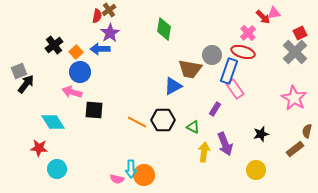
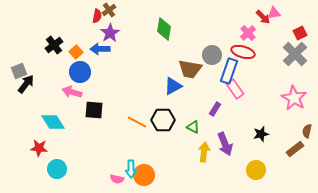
gray cross: moved 2 px down
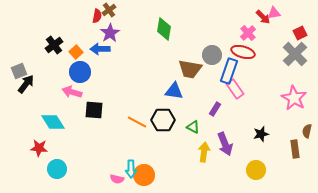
blue triangle: moved 1 px right, 5 px down; rotated 36 degrees clockwise
brown rectangle: rotated 60 degrees counterclockwise
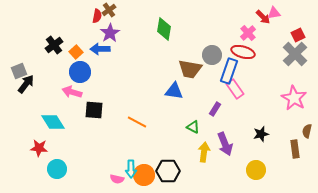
red square: moved 2 px left, 2 px down
black hexagon: moved 5 px right, 51 px down
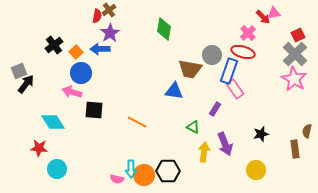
blue circle: moved 1 px right, 1 px down
pink star: moved 19 px up
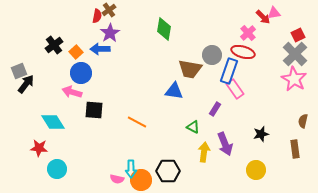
brown semicircle: moved 4 px left, 10 px up
orange circle: moved 3 px left, 5 px down
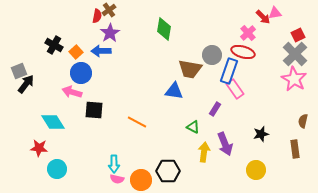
pink triangle: moved 1 px right
black cross: rotated 24 degrees counterclockwise
blue arrow: moved 1 px right, 2 px down
cyan arrow: moved 17 px left, 5 px up
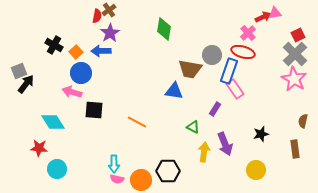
red arrow: rotated 70 degrees counterclockwise
